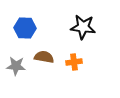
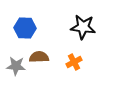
brown semicircle: moved 5 px left; rotated 12 degrees counterclockwise
orange cross: rotated 21 degrees counterclockwise
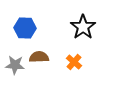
black star: rotated 30 degrees clockwise
orange cross: rotated 21 degrees counterclockwise
gray star: moved 1 px left, 1 px up
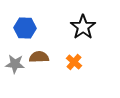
gray star: moved 1 px up
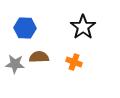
orange cross: rotated 21 degrees counterclockwise
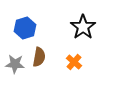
blue hexagon: rotated 20 degrees counterclockwise
brown semicircle: rotated 102 degrees clockwise
orange cross: rotated 21 degrees clockwise
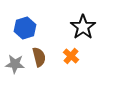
brown semicircle: rotated 24 degrees counterclockwise
orange cross: moved 3 px left, 6 px up
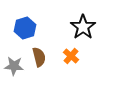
gray star: moved 1 px left, 2 px down
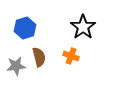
orange cross: rotated 21 degrees counterclockwise
gray star: moved 2 px right; rotated 12 degrees counterclockwise
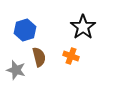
blue hexagon: moved 2 px down
gray star: moved 4 px down; rotated 24 degrees clockwise
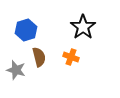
blue hexagon: moved 1 px right
orange cross: moved 1 px down
